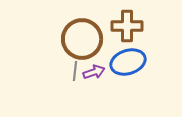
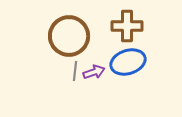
brown circle: moved 13 px left, 3 px up
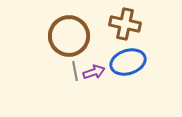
brown cross: moved 2 px left, 2 px up; rotated 12 degrees clockwise
gray line: rotated 18 degrees counterclockwise
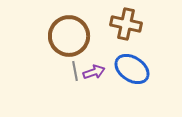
brown cross: moved 1 px right
blue ellipse: moved 4 px right, 7 px down; rotated 52 degrees clockwise
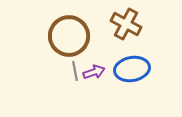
brown cross: rotated 16 degrees clockwise
blue ellipse: rotated 44 degrees counterclockwise
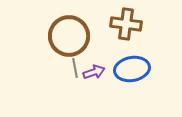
brown cross: rotated 20 degrees counterclockwise
gray line: moved 3 px up
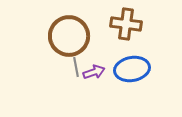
gray line: moved 1 px right, 1 px up
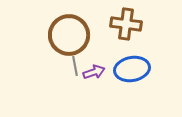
brown circle: moved 1 px up
gray line: moved 1 px left, 1 px up
